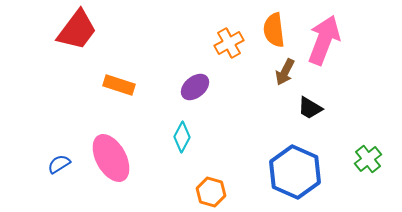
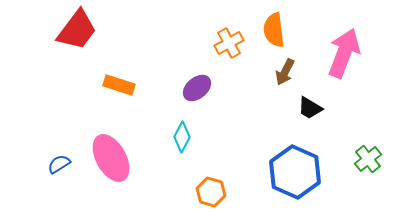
pink arrow: moved 20 px right, 13 px down
purple ellipse: moved 2 px right, 1 px down
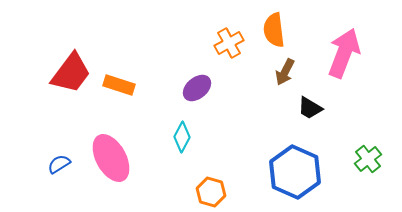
red trapezoid: moved 6 px left, 43 px down
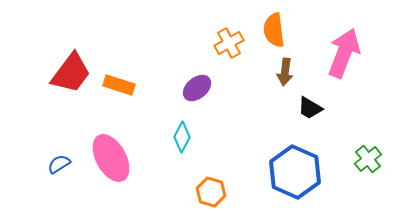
brown arrow: rotated 20 degrees counterclockwise
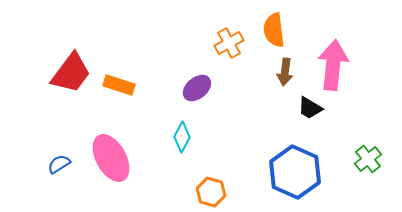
pink arrow: moved 11 px left, 12 px down; rotated 15 degrees counterclockwise
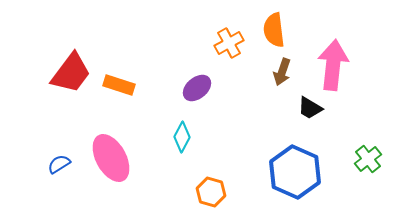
brown arrow: moved 3 px left; rotated 12 degrees clockwise
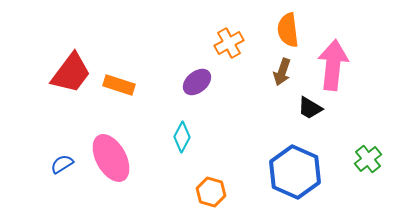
orange semicircle: moved 14 px right
purple ellipse: moved 6 px up
blue semicircle: moved 3 px right
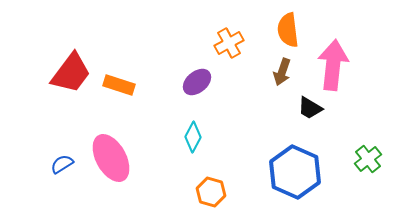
cyan diamond: moved 11 px right
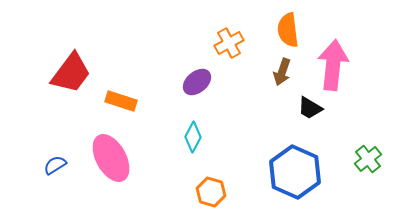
orange rectangle: moved 2 px right, 16 px down
blue semicircle: moved 7 px left, 1 px down
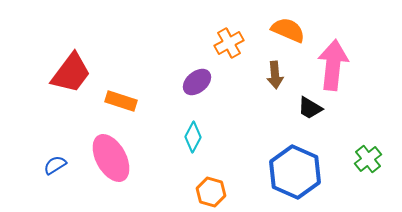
orange semicircle: rotated 120 degrees clockwise
brown arrow: moved 7 px left, 3 px down; rotated 24 degrees counterclockwise
